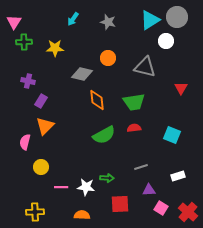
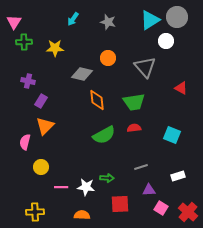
gray triangle: rotated 35 degrees clockwise
red triangle: rotated 32 degrees counterclockwise
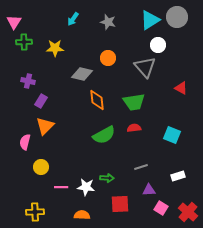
white circle: moved 8 px left, 4 px down
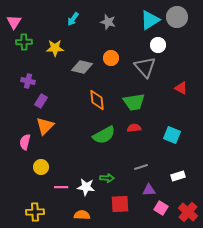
orange circle: moved 3 px right
gray diamond: moved 7 px up
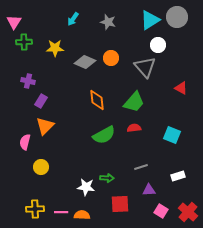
gray diamond: moved 3 px right, 5 px up; rotated 10 degrees clockwise
green trapezoid: rotated 40 degrees counterclockwise
pink line: moved 25 px down
pink square: moved 3 px down
yellow cross: moved 3 px up
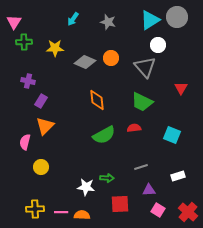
red triangle: rotated 32 degrees clockwise
green trapezoid: moved 8 px right; rotated 75 degrees clockwise
pink square: moved 3 px left, 1 px up
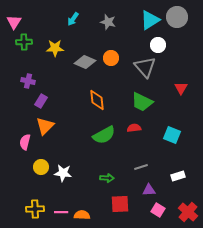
white star: moved 23 px left, 14 px up
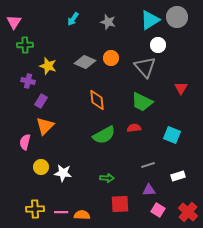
green cross: moved 1 px right, 3 px down
yellow star: moved 7 px left, 18 px down; rotated 18 degrees clockwise
gray line: moved 7 px right, 2 px up
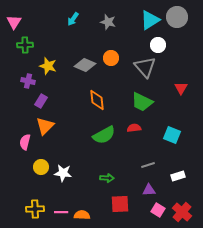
gray diamond: moved 3 px down
red cross: moved 6 px left
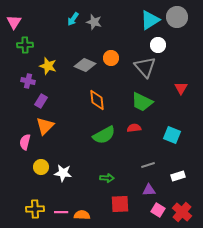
gray star: moved 14 px left
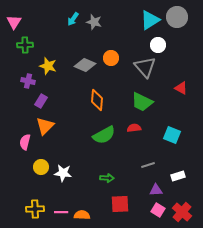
red triangle: rotated 32 degrees counterclockwise
orange diamond: rotated 10 degrees clockwise
purple triangle: moved 7 px right
